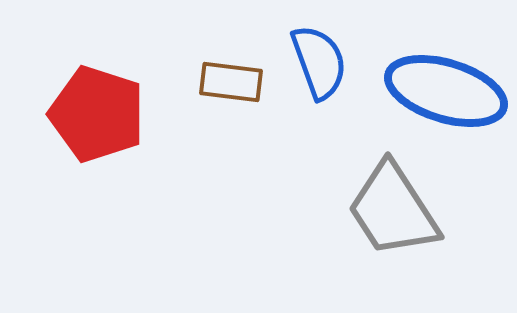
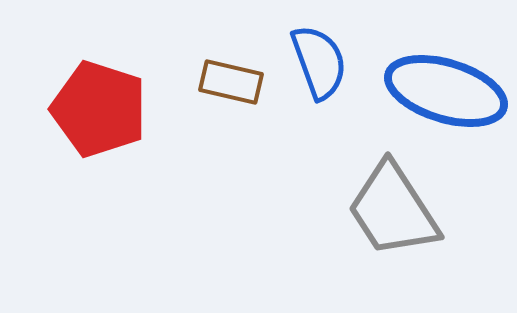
brown rectangle: rotated 6 degrees clockwise
red pentagon: moved 2 px right, 5 px up
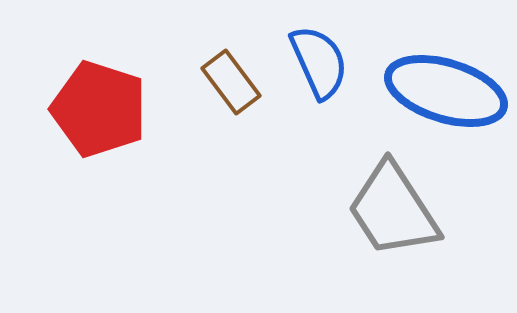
blue semicircle: rotated 4 degrees counterclockwise
brown rectangle: rotated 40 degrees clockwise
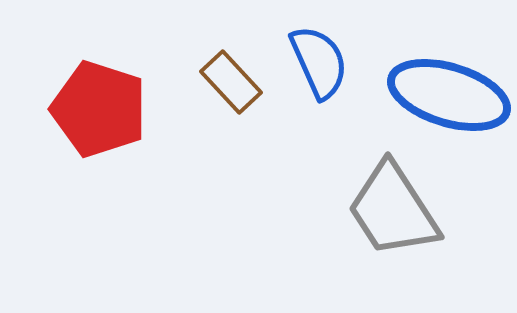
brown rectangle: rotated 6 degrees counterclockwise
blue ellipse: moved 3 px right, 4 px down
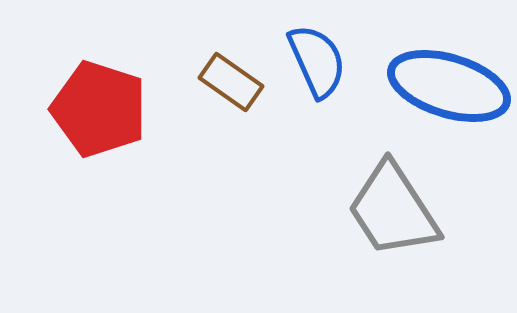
blue semicircle: moved 2 px left, 1 px up
brown rectangle: rotated 12 degrees counterclockwise
blue ellipse: moved 9 px up
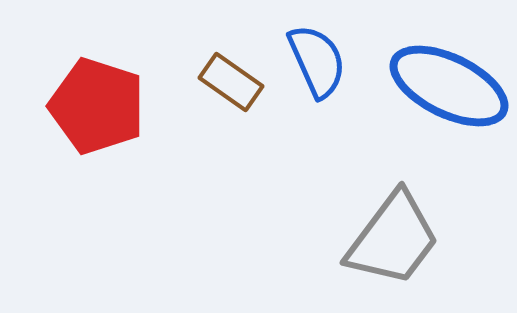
blue ellipse: rotated 9 degrees clockwise
red pentagon: moved 2 px left, 3 px up
gray trapezoid: moved 29 px down; rotated 110 degrees counterclockwise
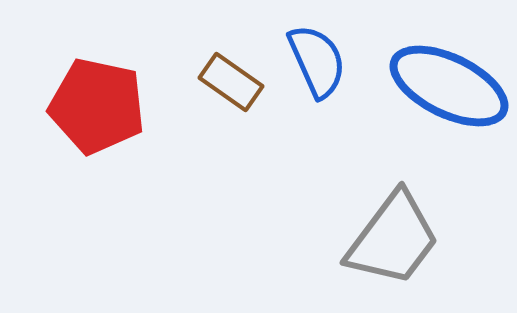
red pentagon: rotated 6 degrees counterclockwise
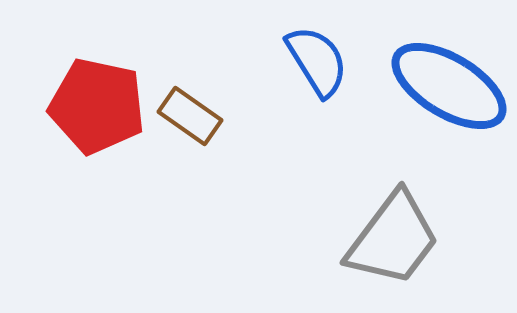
blue semicircle: rotated 8 degrees counterclockwise
brown rectangle: moved 41 px left, 34 px down
blue ellipse: rotated 5 degrees clockwise
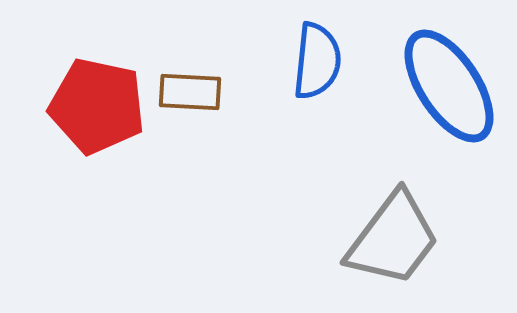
blue semicircle: rotated 38 degrees clockwise
blue ellipse: rotated 26 degrees clockwise
brown rectangle: moved 24 px up; rotated 32 degrees counterclockwise
